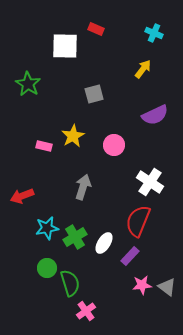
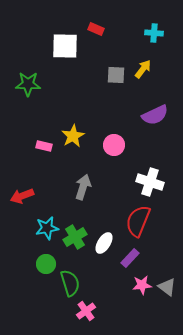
cyan cross: rotated 18 degrees counterclockwise
green star: rotated 30 degrees counterclockwise
gray square: moved 22 px right, 19 px up; rotated 18 degrees clockwise
white cross: rotated 16 degrees counterclockwise
purple rectangle: moved 2 px down
green circle: moved 1 px left, 4 px up
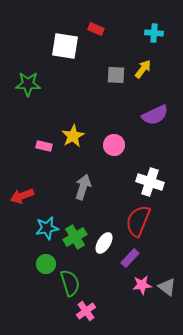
white square: rotated 8 degrees clockwise
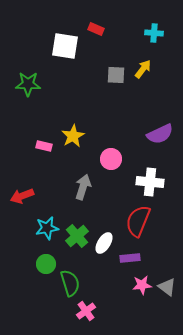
purple semicircle: moved 5 px right, 19 px down
pink circle: moved 3 px left, 14 px down
white cross: rotated 12 degrees counterclockwise
green cross: moved 2 px right, 1 px up; rotated 10 degrees counterclockwise
purple rectangle: rotated 42 degrees clockwise
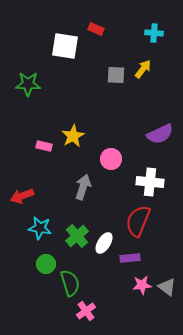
cyan star: moved 7 px left; rotated 20 degrees clockwise
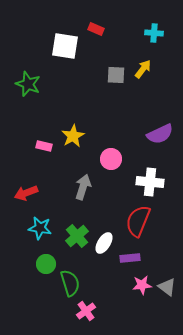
green star: rotated 20 degrees clockwise
red arrow: moved 4 px right, 3 px up
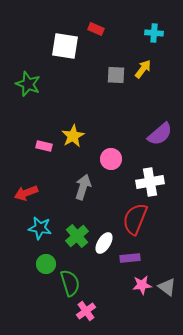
purple semicircle: rotated 16 degrees counterclockwise
white cross: rotated 16 degrees counterclockwise
red semicircle: moved 3 px left, 2 px up
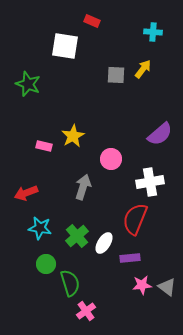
red rectangle: moved 4 px left, 8 px up
cyan cross: moved 1 px left, 1 px up
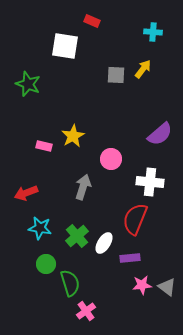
white cross: rotated 16 degrees clockwise
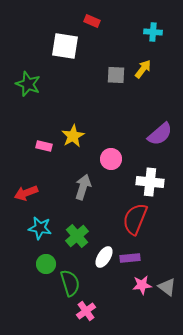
white ellipse: moved 14 px down
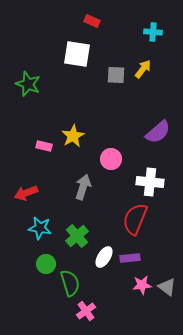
white square: moved 12 px right, 8 px down
purple semicircle: moved 2 px left, 2 px up
